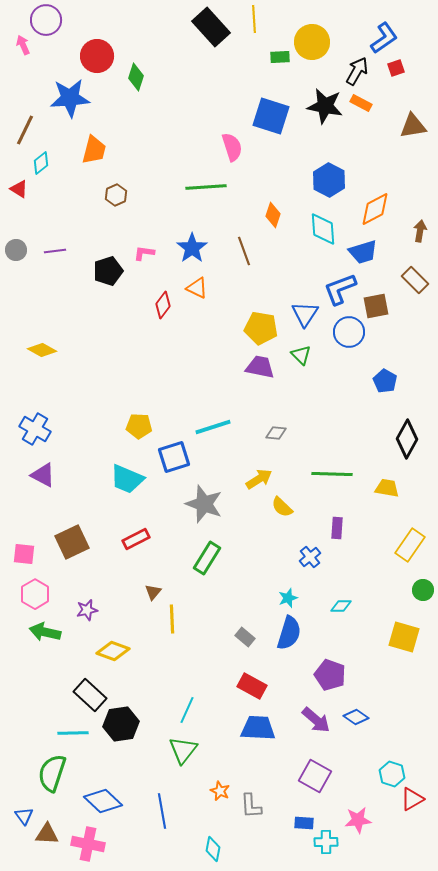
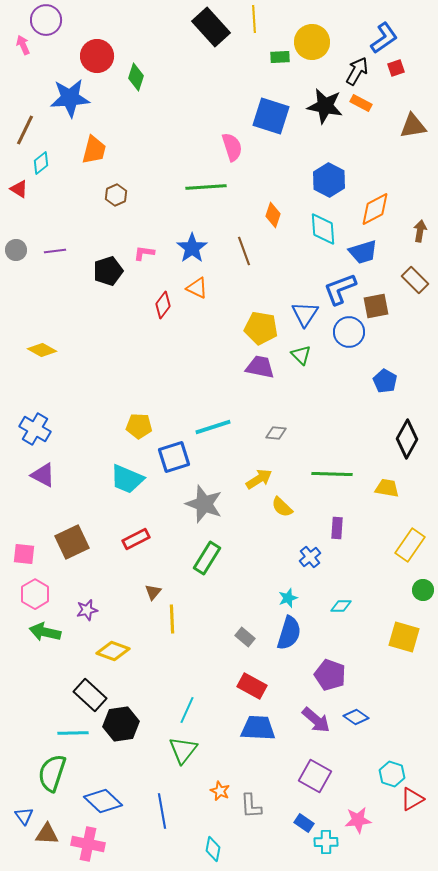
blue rectangle at (304, 823): rotated 30 degrees clockwise
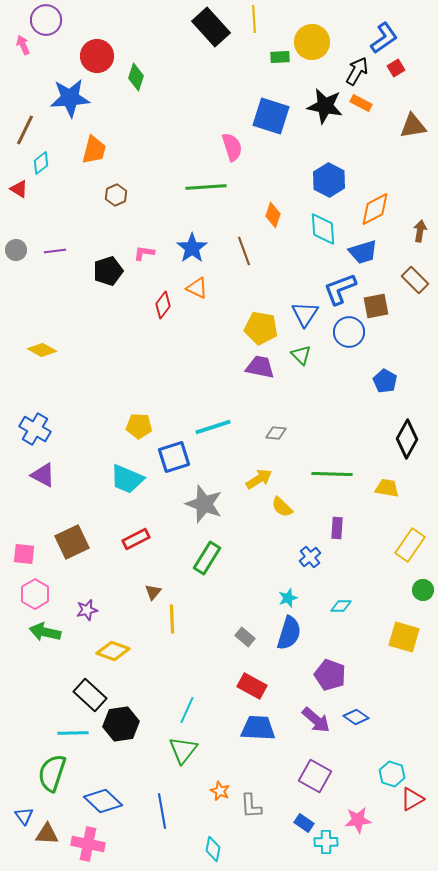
red square at (396, 68): rotated 12 degrees counterclockwise
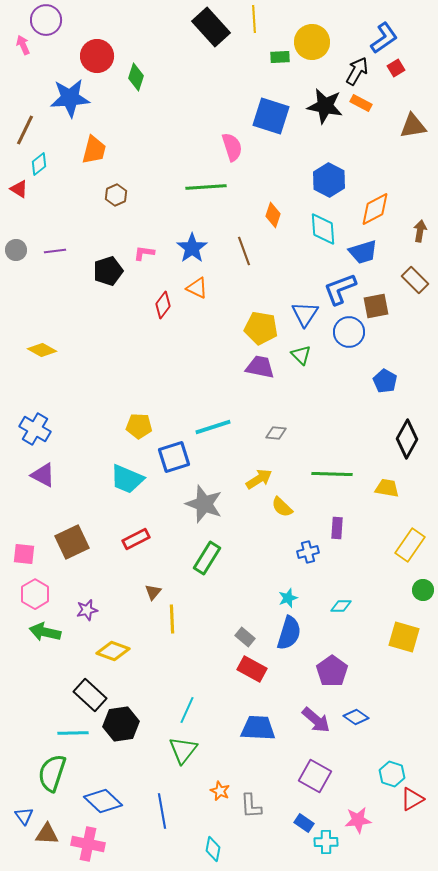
cyan diamond at (41, 163): moved 2 px left, 1 px down
blue cross at (310, 557): moved 2 px left, 5 px up; rotated 25 degrees clockwise
purple pentagon at (330, 675): moved 2 px right, 4 px up; rotated 16 degrees clockwise
red rectangle at (252, 686): moved 17 px up
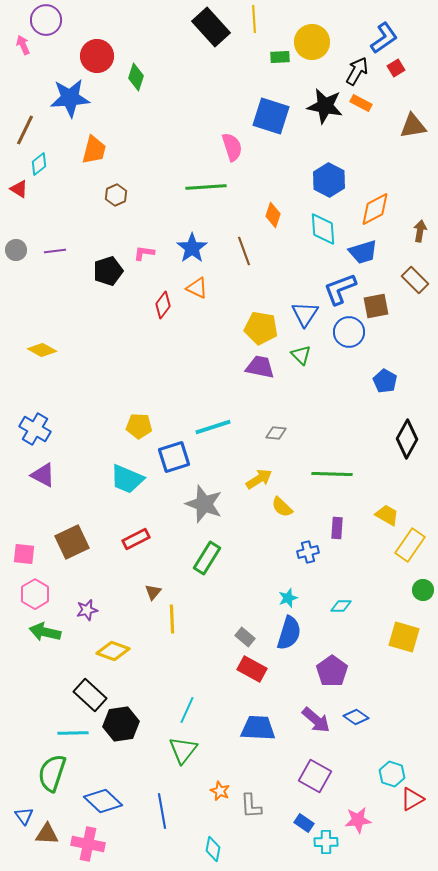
yellow trapezoid at (387, 488): moved 27 px down; rotated 20 degrees clockwise
